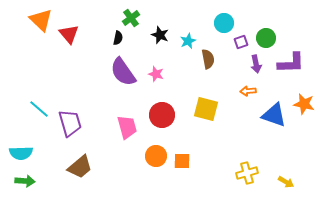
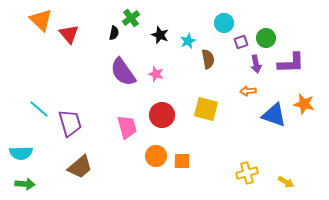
black semicircle: moved 4 px left, 5 px up
green arrow: moved 3 px down
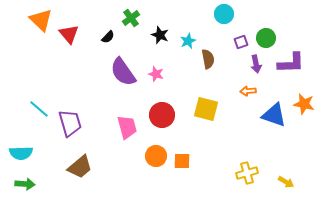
cyan circle: moved 9 px up
black semicircle: moved 6 px left, 4 px down; rotated 32 degrees clockwise
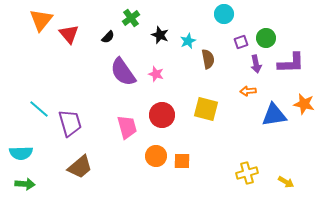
orange triangle: rotated 25 degrees clockwise
blue triangle: rotated 28 degrees counterclockwise
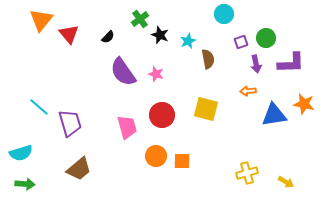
green cross: moved 9 px right, 1 px down
cyan line: moved 2 px up
cyan semicircle: rotated 15 degrees counterclockwise
brown trapezoid: moved 1 px left, 2 px down
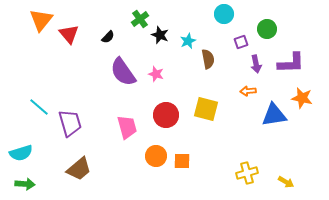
green circle: moved 1 px right, 9 px up
orange star: moved 2 px left, 6 px up
red circle: moved 4 px right
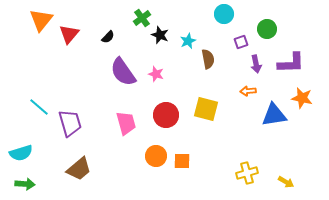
green cross: moved 2 px right, 1 px up
red triangle: rotated 20 degrees clockwise
pink trapezoid: moved 1 px left, 4 px up
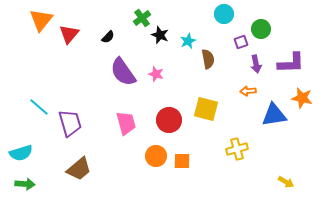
green circle: moved 6 px left
red circle: moved 3 px right, 5 px down
yellow cross: moved 10 px left, 24 px up
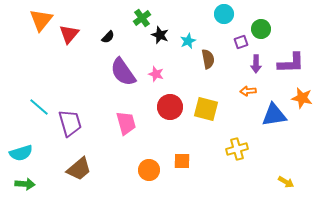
purple arrow: rotated 12 degrees clockwise
red circle: moved 1 px right, 13 px up
orange circle: moved 7 px left, 14 px down
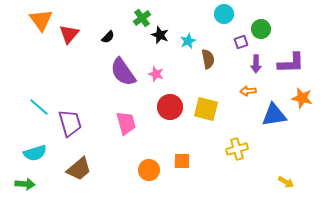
orange triangle: rotated 15 degrees counterclockwise
cyan semicircle: moved 14 px right
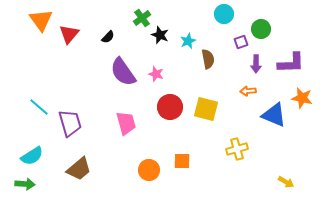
blue triangle: rotated 32 degrees clockwise
cyan semicircle: moved 3 px left, 3 px down; rotated 15 degrees counterclockwise
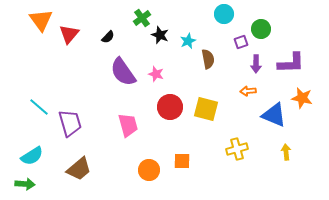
pink trapezoid: moved 2 px right, 2 px down
yellow arrow: moved 30 px up; rotated 126 degrees counterclockwise
